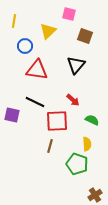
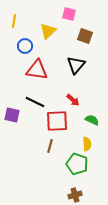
brown cross: moved 20 px left; rotated 16 degrees clockwise
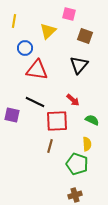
blue circle: moved 2 px down
black triangle: moved 3 px right
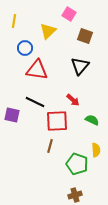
pink square: rotated 16 degrees clockwise
black triangle: moved 1 px right, 1 px down
yellow semicircle: moved 9 px right, 6 px down
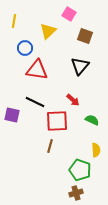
green pentagon: moved 3 px right, 6 px down
brown cross: moved 1 px right, 2 px up
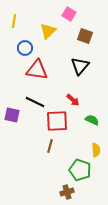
brown cross: moved 9 px left, 1 px up
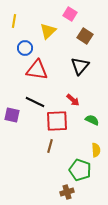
pink square: moved 1 px right
brown square: rotated 14 degrees clockwise
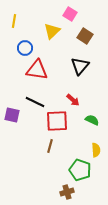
yellow triangle: moved 4 px right
